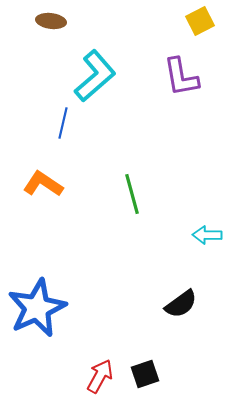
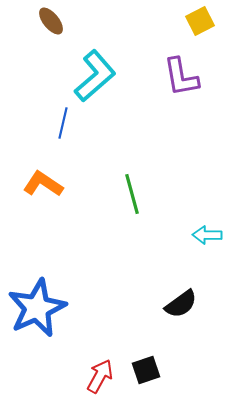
brown ellipse: rotated 44 degrees clockwise
black square: moved 1 px right, 4 px up
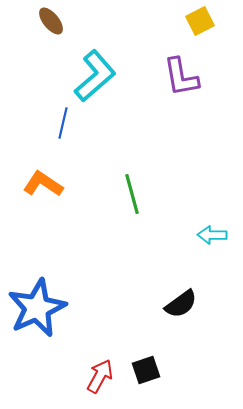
cyan arrow: moved 5 px right
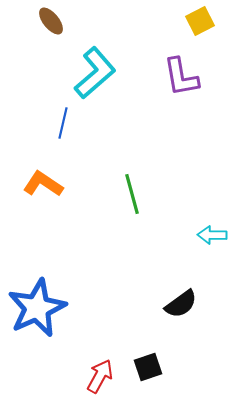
cyan L-shape: moved 3 px up
black square: moved 2 px right, 3 px up
